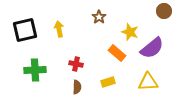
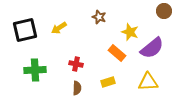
brown star: rotated 16 degrees counterclockwise
yellow arrow: moved 1 px up; rotated 112 degrees counterclockwise
brown semicircle: moved 1 px down
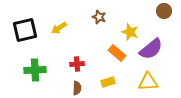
purple semicircle: moved 1 px left, 1 px down
red cross: moved 1 px right; rotated 16 degrees counterclockwise
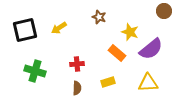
green cross: moved 1 px down; rotated 20 degrees clockwise
yellow triangle: moved 1 px down
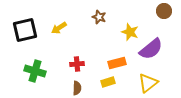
orange rectangle: moved 10 px down; rotated 54 degrees counterclockwise
yellow triangle: rotated 35 degrees counterclockwise
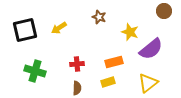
orange rectangle: moved 3 px left, 1 px up
